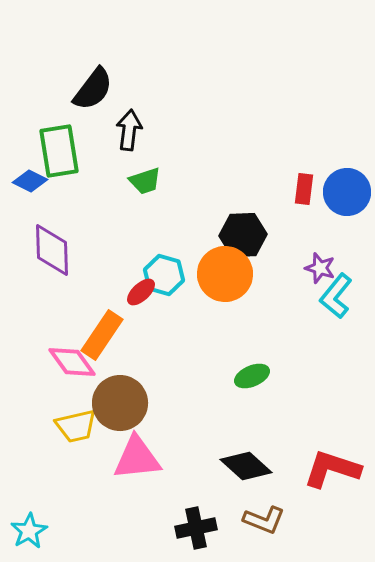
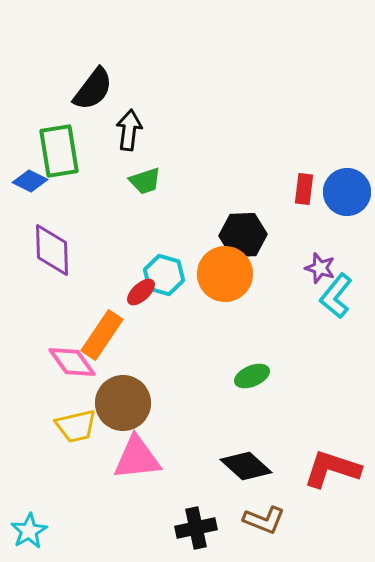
brown circle: moved 3 px right
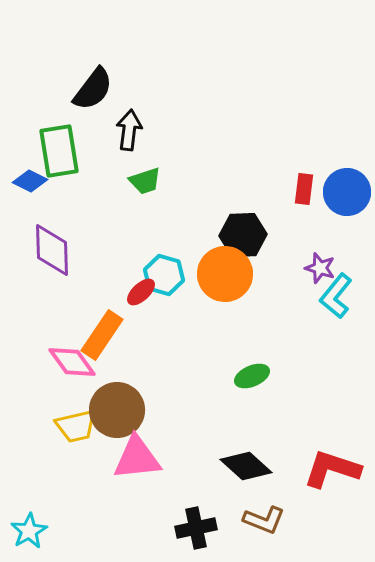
brown circle: moved 6 px left, 7 px down
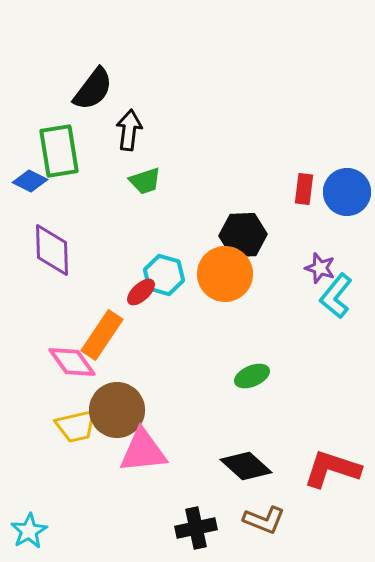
pink triangle: moved 6 px right, 7 px up
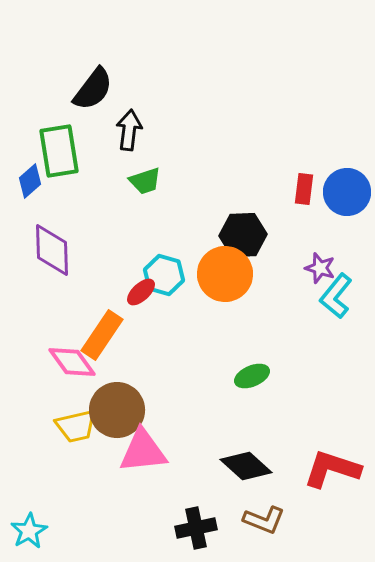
blue diamond: rotated 68 degrees counterclockwise
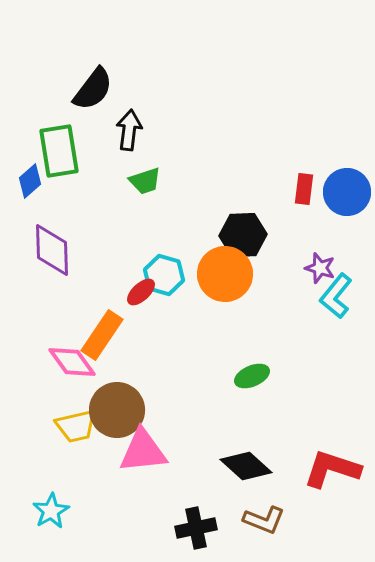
cyan star: moved 22 px right, 20 px up
